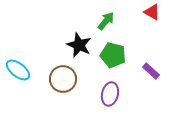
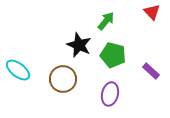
red triangle: rotated 18 degrees clockwise
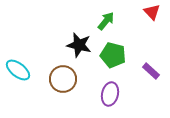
black star: rotated 10 degrees counterclockwise
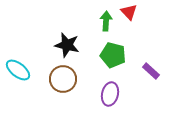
red triangle: moved 23 px left
green arrow: rotated 36 degrees counterclockwise
black star: moved 12 px left
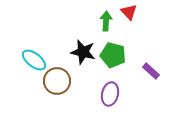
black star: moved 16 px right, 7 px down
cyan ellipse: moved 16 px right, 10 px up
brown circle: moved 6 px left, 2 px down
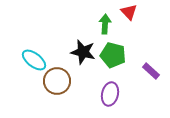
green arrow: moved 1 px left, 3 px down
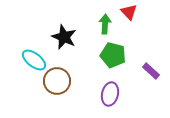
black star: moved 19 px left, 15 px up; rotated 10 degrees clockwise
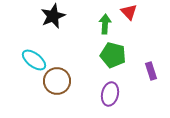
black star: moved 11 px left, 21 px up; rotated 25 degrees clockwise
purple rectangle: rotated 30 degrees clockwise
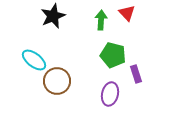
red triangle: moved 2 px left, 1 px down
green arrow: moved 4 px left, 4 px up
purple rectangle: moved 15 px left, 3 px down
